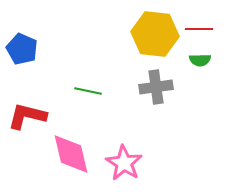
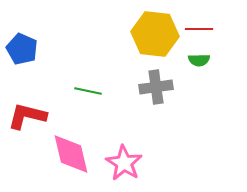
green semicircle: moved 1 px left
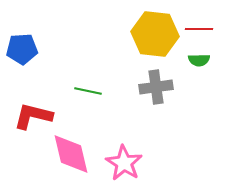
blue pentagon: rotated 28 degrees counterclockwise
red L-shape: moved 6 px right
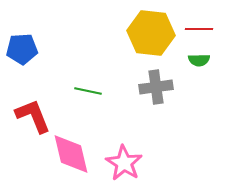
yellow hexagon: moved 4 px left, 1 px up
red L-shape: rotated 54 degrees clockwise
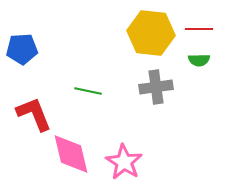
red L-shape: moved 1 px right, 2 px up
pink star: moved 1 px up
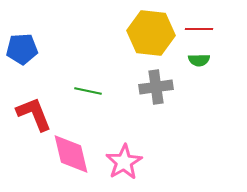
pink star: rotated 9 degrees clockwise
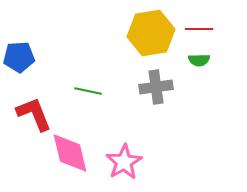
yellow hexagon: rotated 15 degrees counterclockwise
blue pentagon: moved 3 px left, 8 px down
pink diamond: moved 1 px left, 1 px up
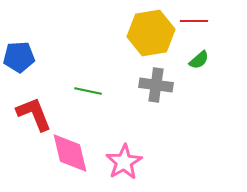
red line: moved 5 px left, 8 px up
green semicircle: rotated 40 degrees counterclockwise
gray cross: moved 2 px up; rotated 16 degrees clockwise
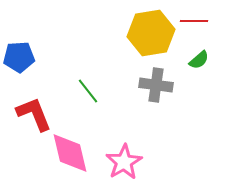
green line: rotated 40 degrees clockwise
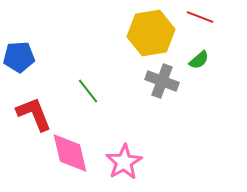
red line: moved 6 px right, 4 px up; rotated 20 degrees clockwise
gray cross: moved 6 px right, 4 px up; rotated 12 degrees clockwise
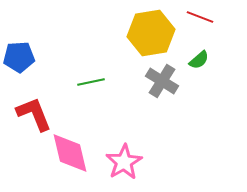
gray cross: rotated 12 degrees clockwise
green line: moved 3 px right, 9 px up; rotated 64 degrees counterclockwise
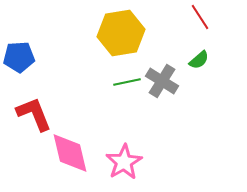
red line: rotated 36 degrees clockwise
yellow hexagon: moved 30 px left
green line: moved 36 px right
